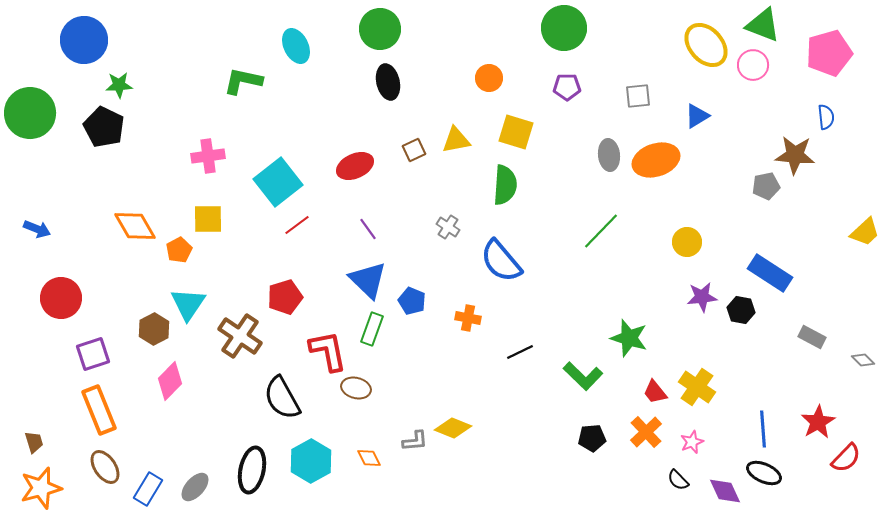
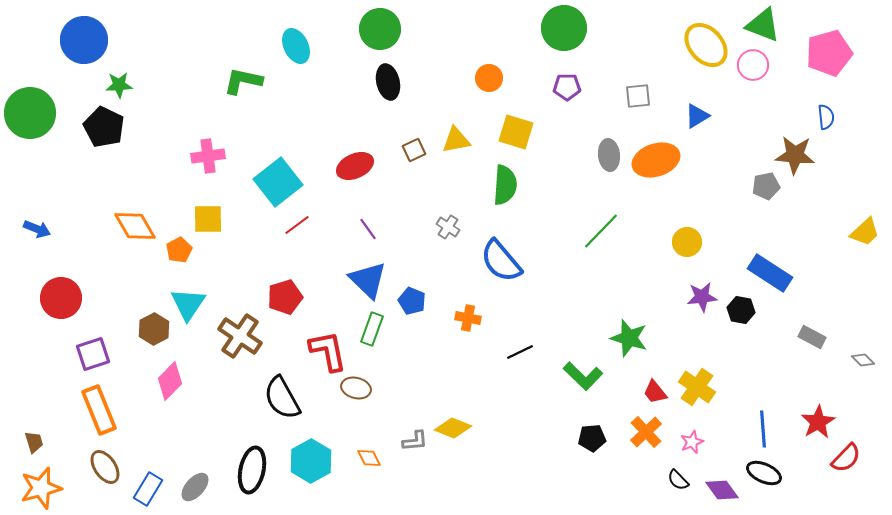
purple diamond at (725, 491): moved 3 px left, 1 px up; rotated 12 degrees counterclockwise
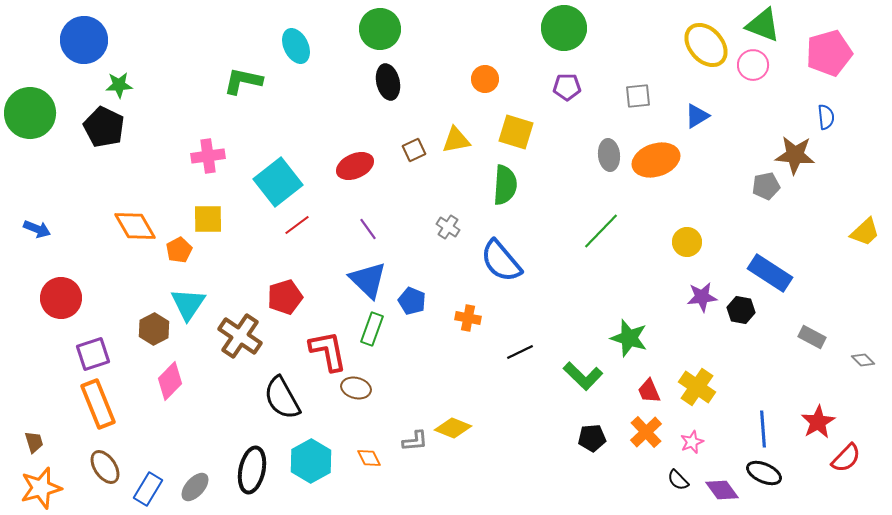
orange circle at (489, 78): moved 4 px left, 1 px down
red trapezoid at (655, 392): moved 6 px left, 1 px up; rotated 16 degrees clockwise
orange rectangle at (99, 410): moved 1 px left, 6 px up
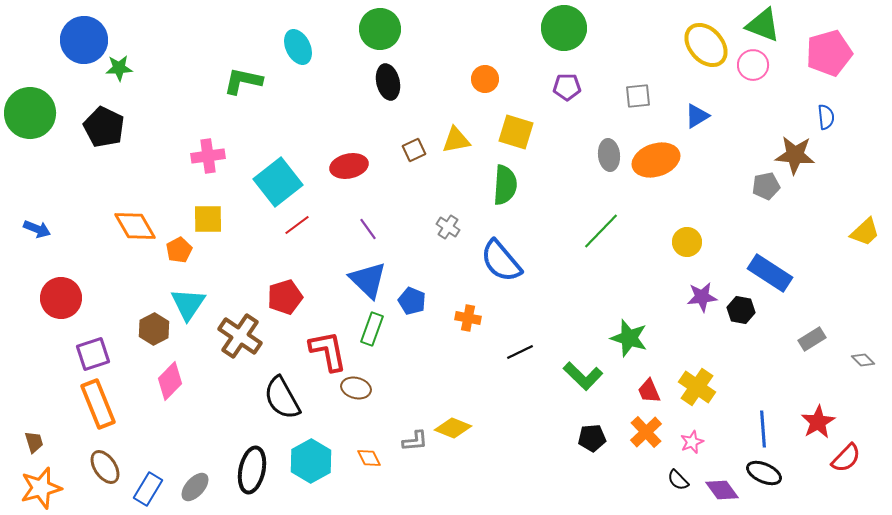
cyan ellipse at (296, 46): moved 2 px right, 1 px down
green star at (119, 85): moved 17 px up
red ellipse at (355, 166): moved 6 px left; rotated 12 degrees clockwise
gray rectangle at (812, 337): moved 2 px down; rotated 60 degrees counterclockwise
